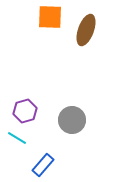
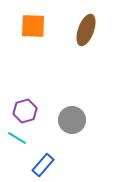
orange square: moved 17 px left, 9 px down
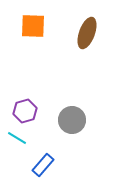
brown ellipse: moved 1 px right, 3 px down
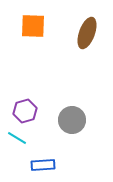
blue rectangle: rotated 45 degrees clockwise
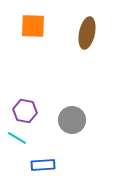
brown ellipse: rotated 8 degrees counterclockwise
purple hexagon: rotated 25 degrees clockwise
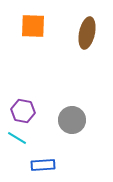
purple hexagon: moved 2 px left
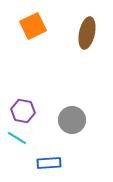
orange square: rotated 28 degrees counterclockwise
blue rectangle: moved 6 px right, 2 px up
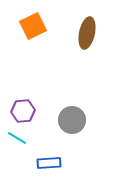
purple hexagon: rotated 15 degrees counterclockwise
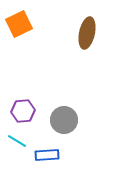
orange square: moved 14 px left, 2 px up
gray circle: moved 8 px left
cyan line: moved 3 px down
blue rectangle: moved 2 px left, 8 px up
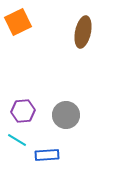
orange square: moved 1 px left, 2 px up
brown ellipse: moved 4 px left, 1 px up
gray circle: moved 2 px right, 5 px up
cyan line: moved 1 px up
